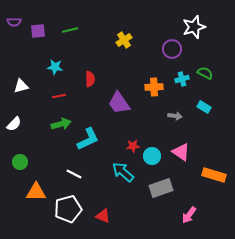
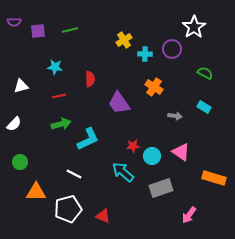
white star: rotated 15 degrees counterclockwise
cyan cross: moved 37 px left, 25 px up; rotated 16 degrees clockwise
orange cross: rotated 36 degrees clockwise
orange rectangle: moved 3 px down
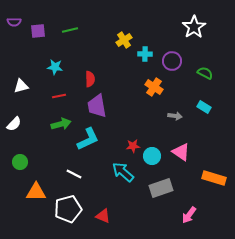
purple circle: moved 12 px down
purple trapezoid: moved 22 px left, 3 px down; rotated 25 degrees clockwise
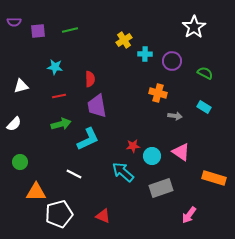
orange cross: moved 4 px right, 6 px down; rotated 18 degrees counterclockwise
white pentagon: moved 9 px left, 5 px down
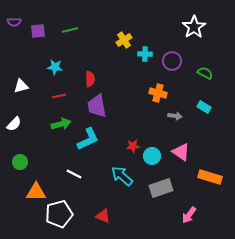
cyan arrow: moved 1 px left, 4 px down
orange rectangle: moved 4 px left, 1 px up
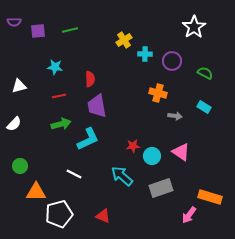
white triangle: moved 2 px left
green circle: moved 4 px down
orange rectangle: moved 20 px down
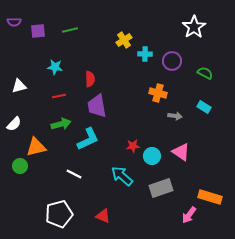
orange triangle: moved 45 px up; rotated 15 degrees counterclockwise
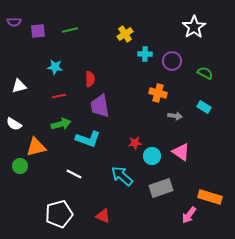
yellow cross: moved 1 px right, 6 px up
purple trapezoid: moved 3 px right
white semicircle: rotated 77 degrees clockwise
cyan L-shape: rotated 45 degrees clockwise
red star: moved 2 px right, 3 px up
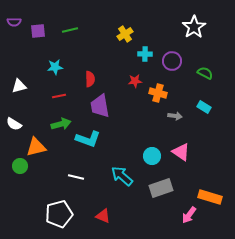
cyan star: rotated 14 degrees counterclockwise
red star: moved 62 px up
white line: moved 2 px right, 3 px down; rotated 14 degrees counterclockwise
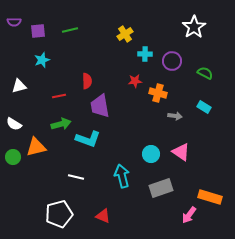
cyan star: moved 13 px left, 7 px up; rotated 14 degrees counterclockwise
red semicircle: moved 3 px left, 2 px down
cyan circle: moved 1 px left, 2 px up
green circle: moved 7 px left, 9 px up
cyan arrow: rotated 35 degrees clockwise
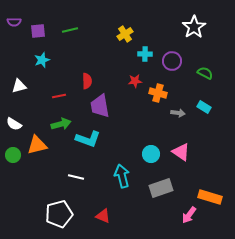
gray arrow: moved 3 px right, 3 px up
orange triangle: moved 1 px right, 2 px up
green circle: moved 2 px up
